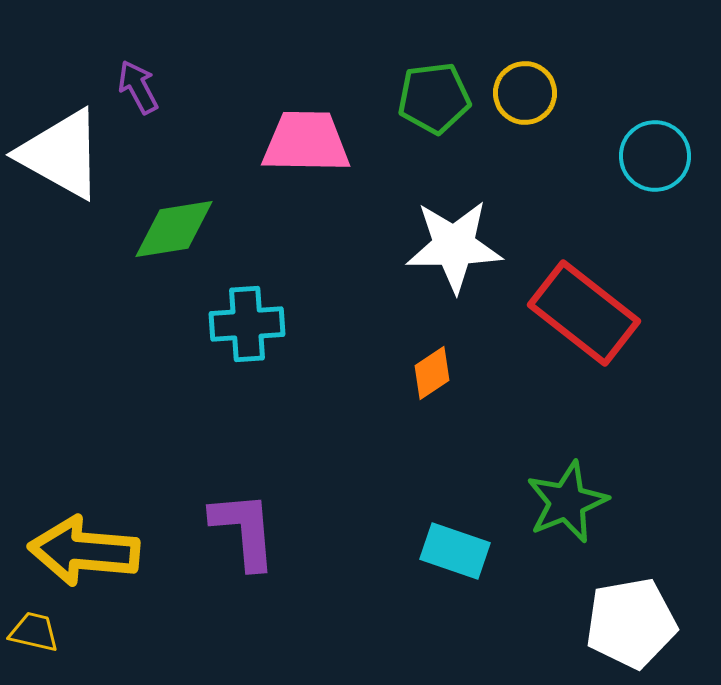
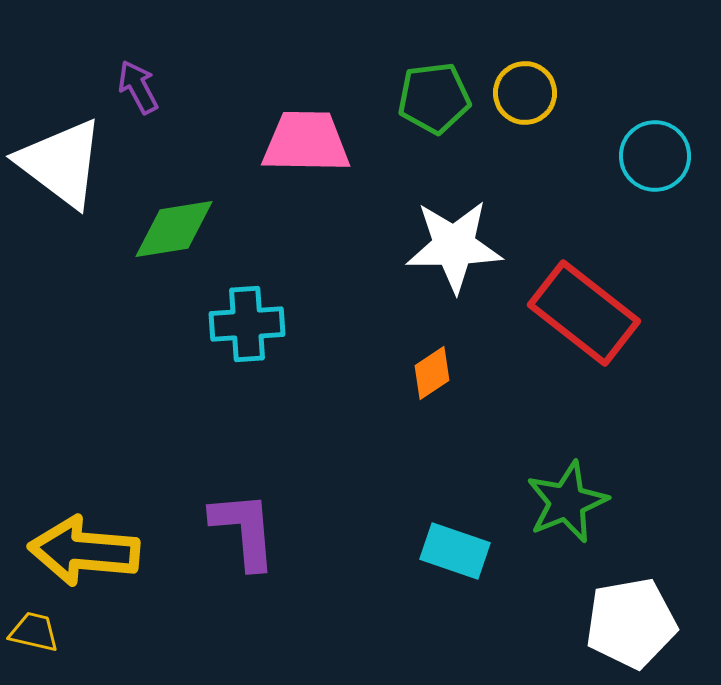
white triangle: moved 9 px down; rotated 8 degrees clockwise
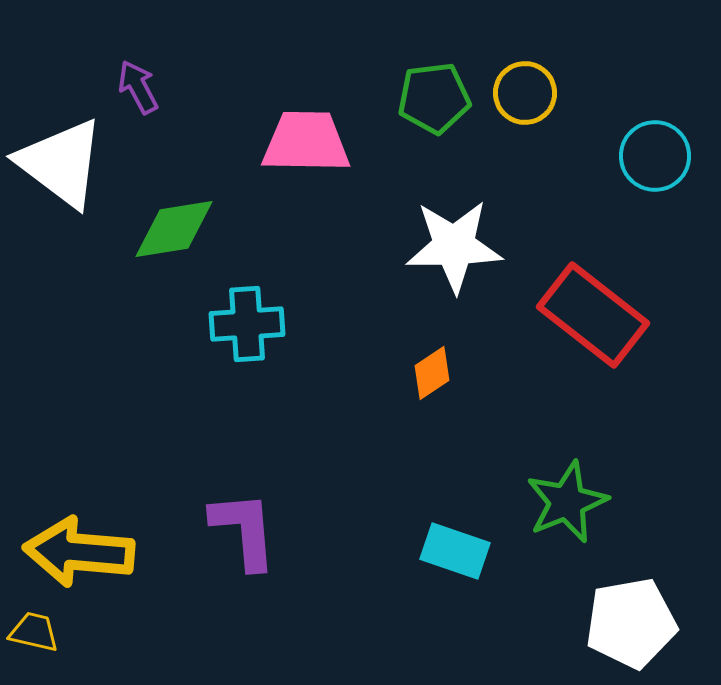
red rectangle: moved 9 px right, 2 px down
yellow arrow: moved 5 px left, 1 px down
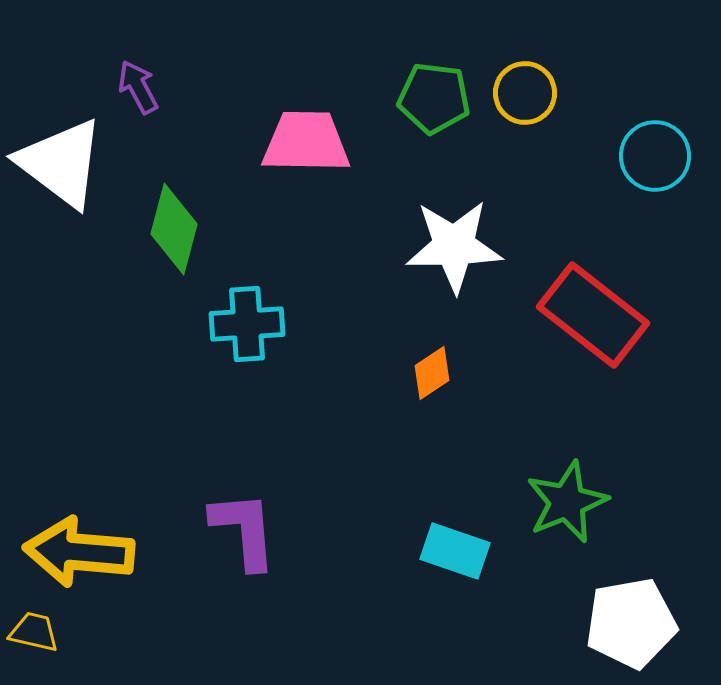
green pentagon: rotated 14 degrees clockwise
green diamond: rotated 66 degrees counterclockwise
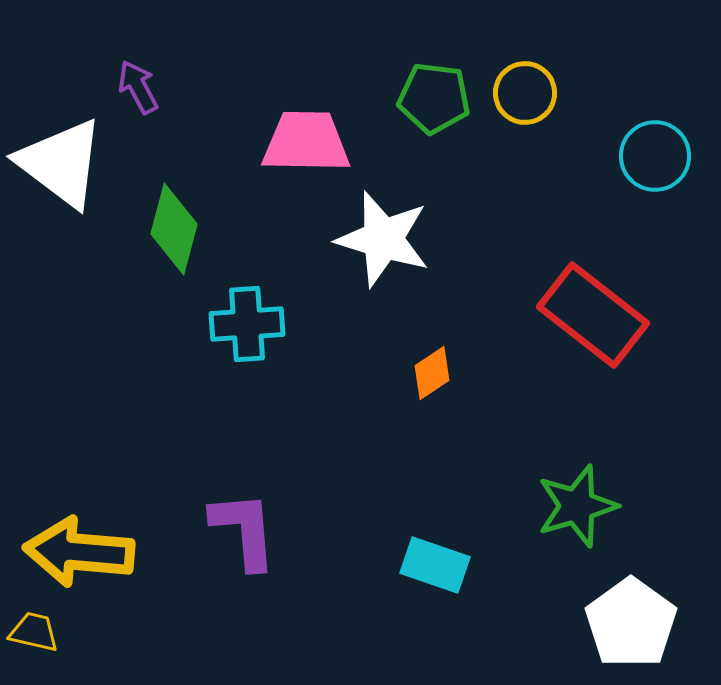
white star: moved 71 px left, 7 px up; rotated 18 degrees clockwise
green star: moved 10 px right, 4 px down; rotated 6 degrees clockwise
cyan rectangle: moved 20 px left, 14 px down
white pentagon: rotated 26 degrees counterclockwise
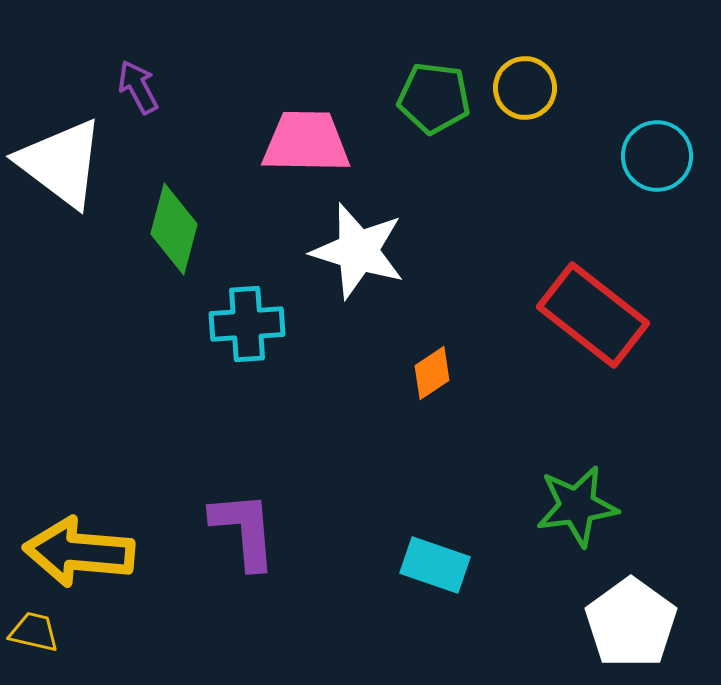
yellow circle: moved 5 px up
cyan circle: moved 2 px right
white star: moved 25 px left, 12 px down
green star: rotated 8 degrees clockwise
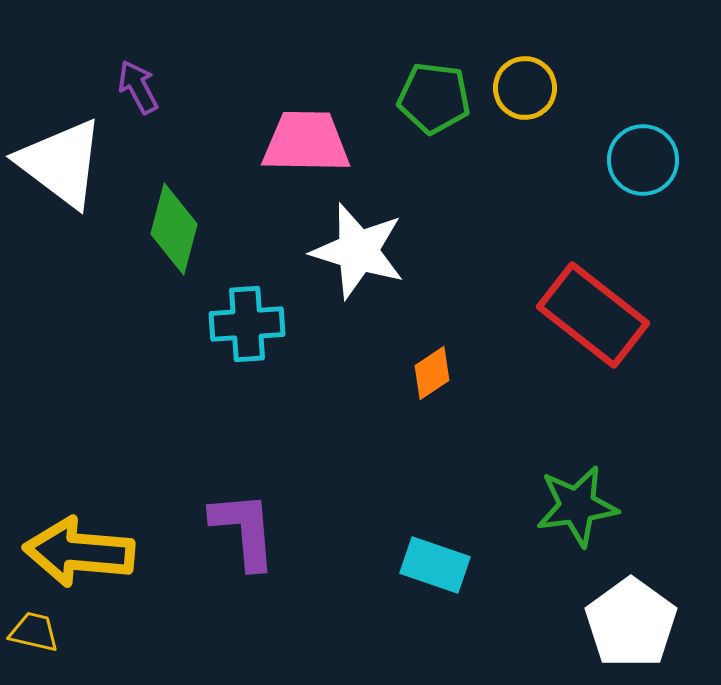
cyan circle: moved 14 px left, 4 px down
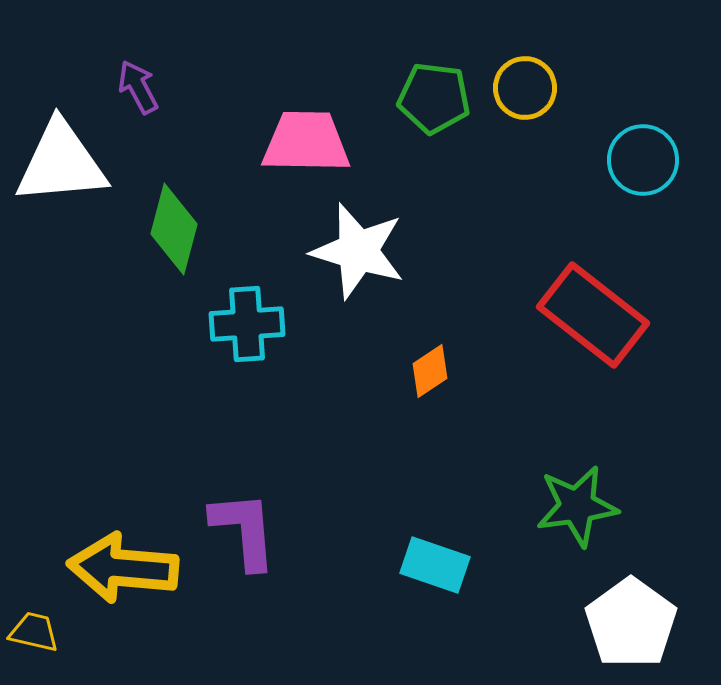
white triangle: rotated 42 degrees counterclockwise
orange diamond: moved 2 px left, 2 px up
yellow arrow: moved 44 px right, 16 px down
